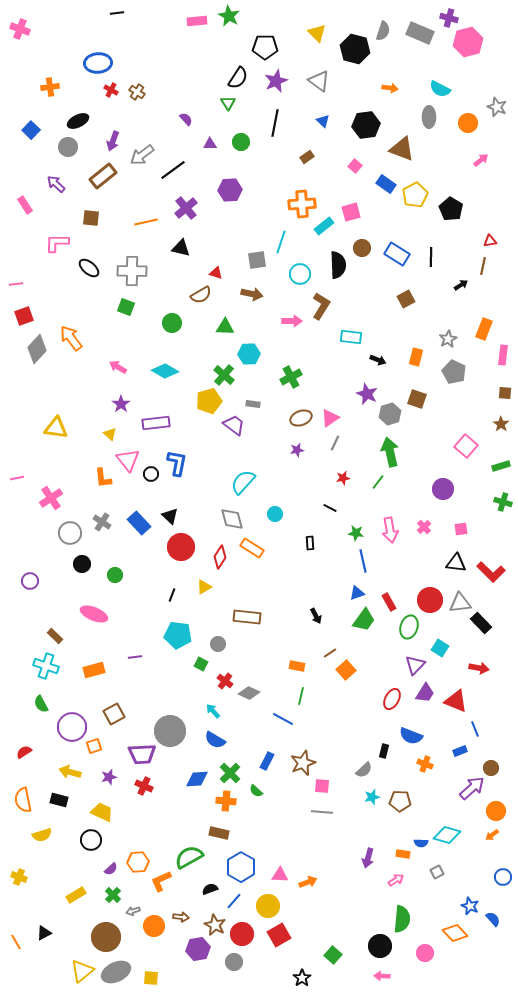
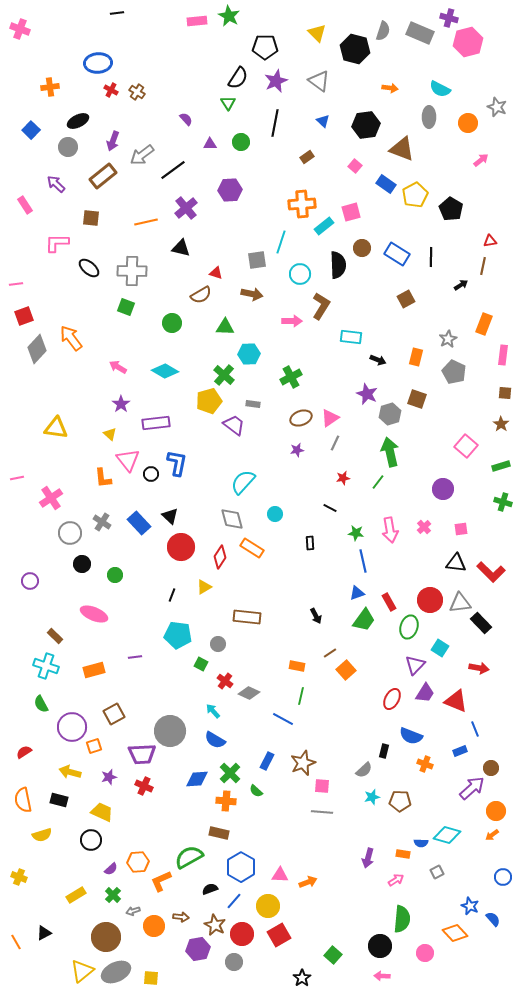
orange rectangle at (484, 329): moved 5 px up
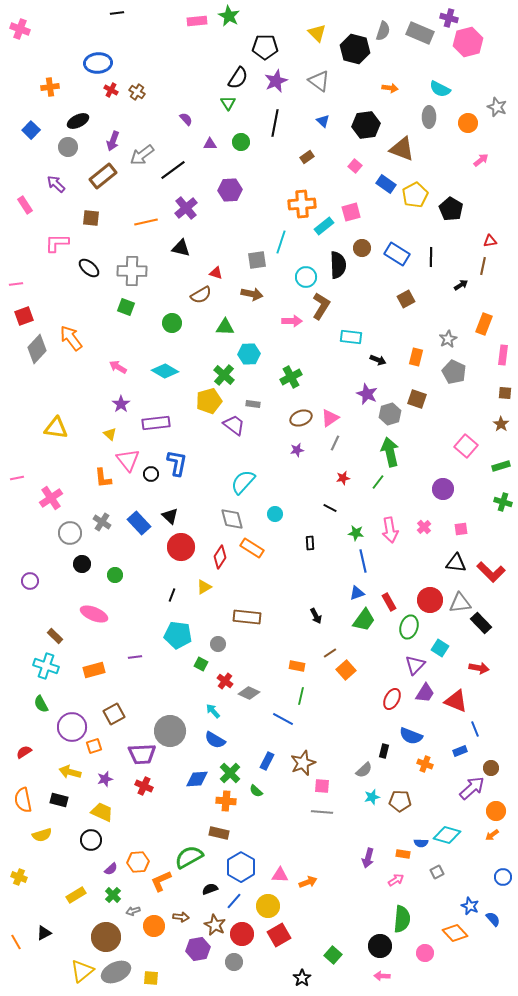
cyan circle at (300, 274): moved 6 px right, 3 px down
purple star at (109, 777): moved 4 px left, 2 px down
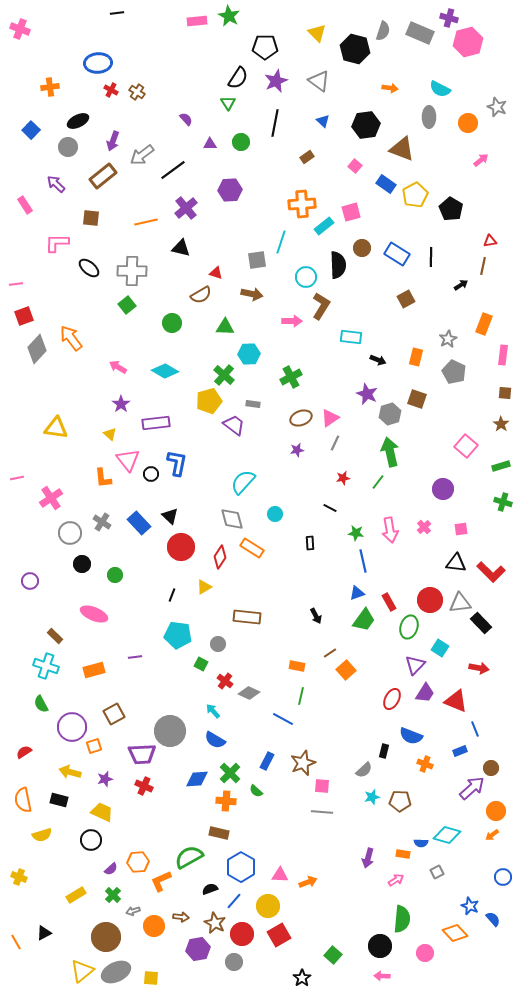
green square at (126, 307): moved 1 px right, 2 px up; rotated 30 degrees clockwise
brown star at (215, 925): moved 2 px up
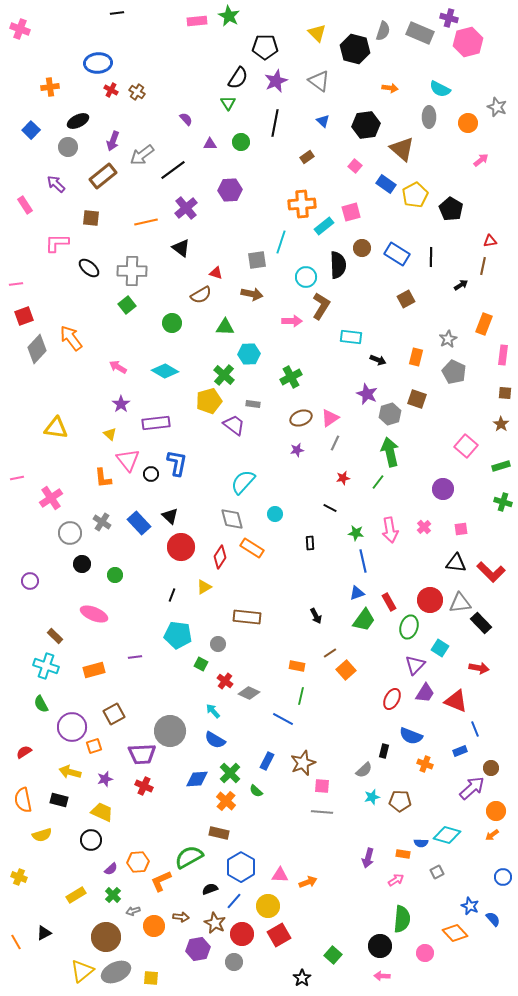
brown triangle at (402, 149): rotated 20 degrees clockwise
black triangle at (181, 248): rotated 24 degrees clockwise
orange cross at (226, 801): rotated 36 degrees clockwise
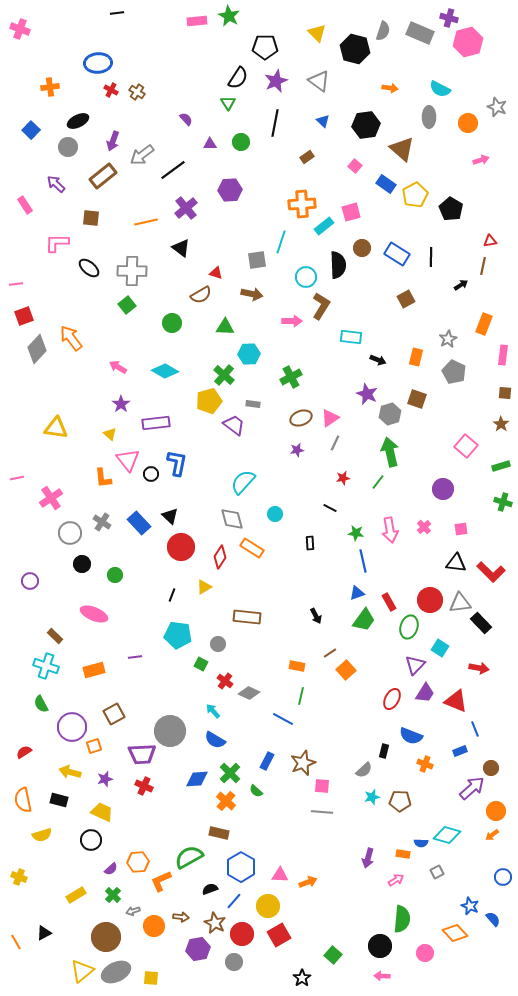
pink arrow at (481, 160): rotated 21 degrees clockwise
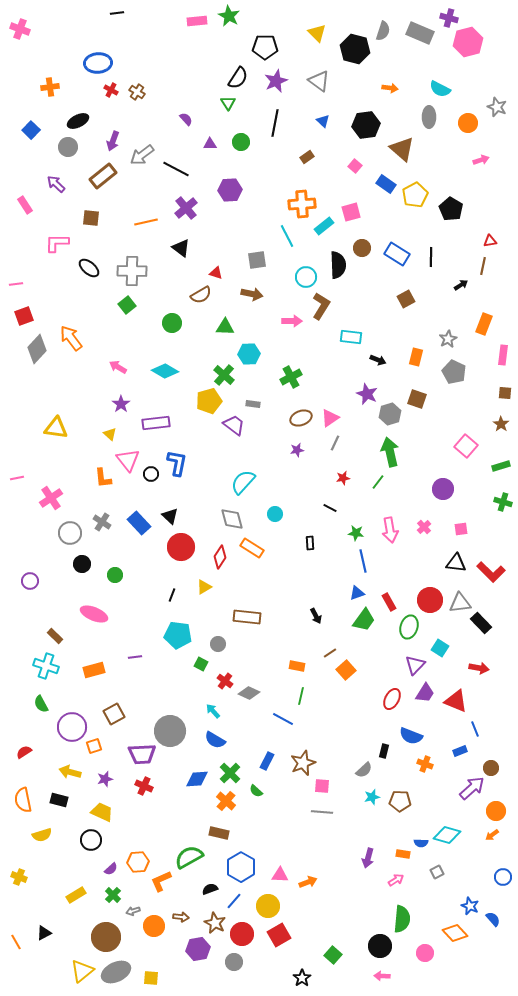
black line at (173, 170): moved 3 px right, 1 px up; rotated 64 degrees clockwise
cyan line at (281, 242): moved 6 px right, 6 px up; rotated 45 degrees counterclockwise
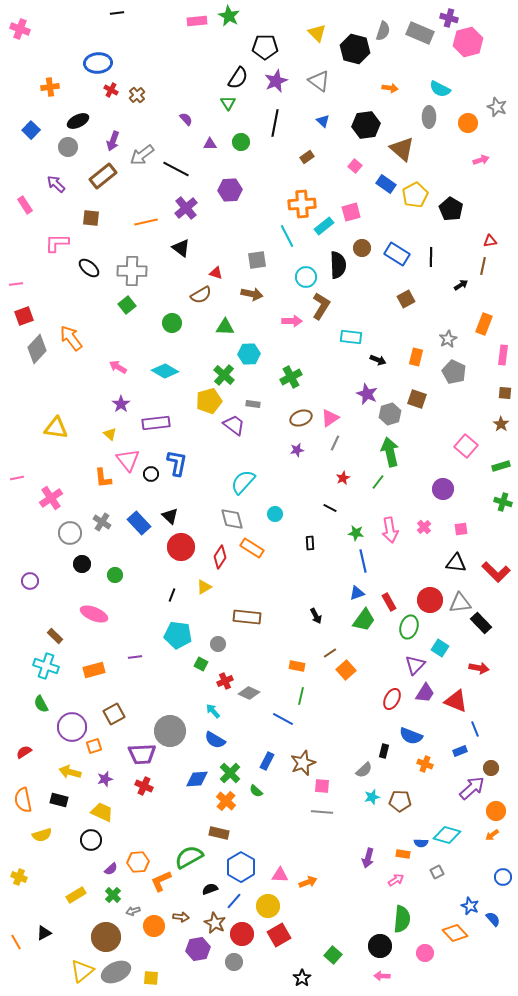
brown cross at (137, 92): moved 3 px down; rotated 14 degrees clockwise
red star at (343, 478): rotated 16 degrees counterclockwise
red L-shape at (491, 572): moved 5 px right
red cross at (225, 681): rotated 28 degrees clockwise
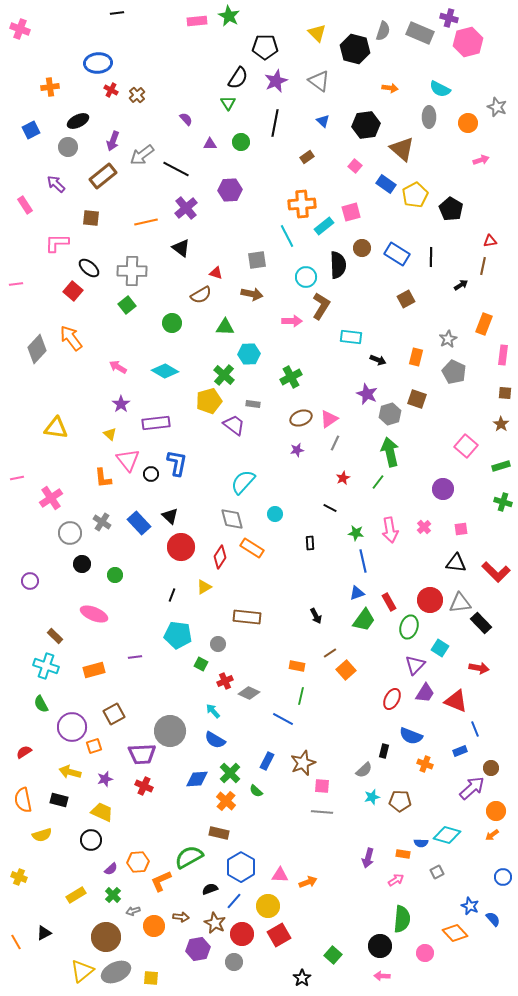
blue square at (31, 130): rotated 18 degrees clockwise
red square at (24, 316): moved 49 px right, 25 px up; rotated 30 degrees counterclockwise
pink triangle at (330, 418): moved 1 px left, 1 px down
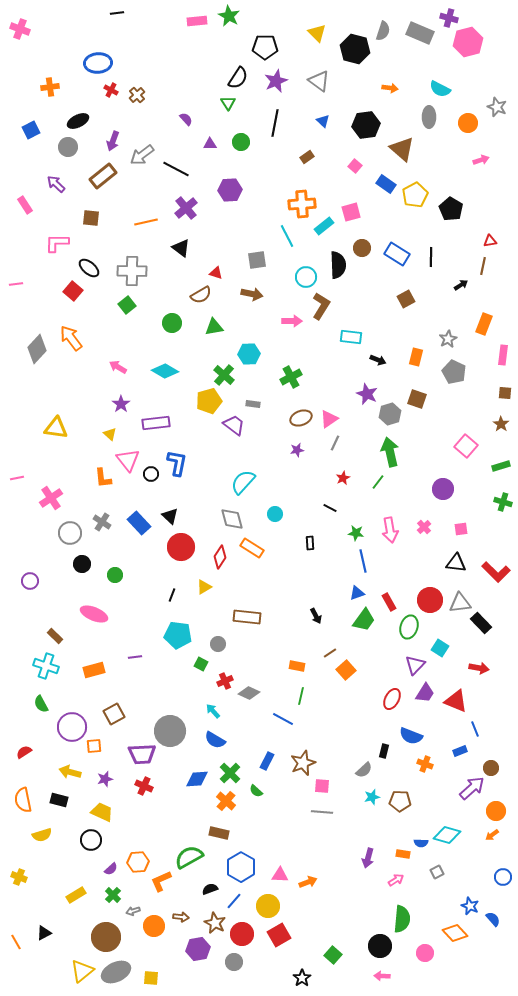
green triangle at (225, 327): moved 11 px left; rotated 12 degrees counterclockwise
orange square at (94, 746): rotated 14 degrees clockwise
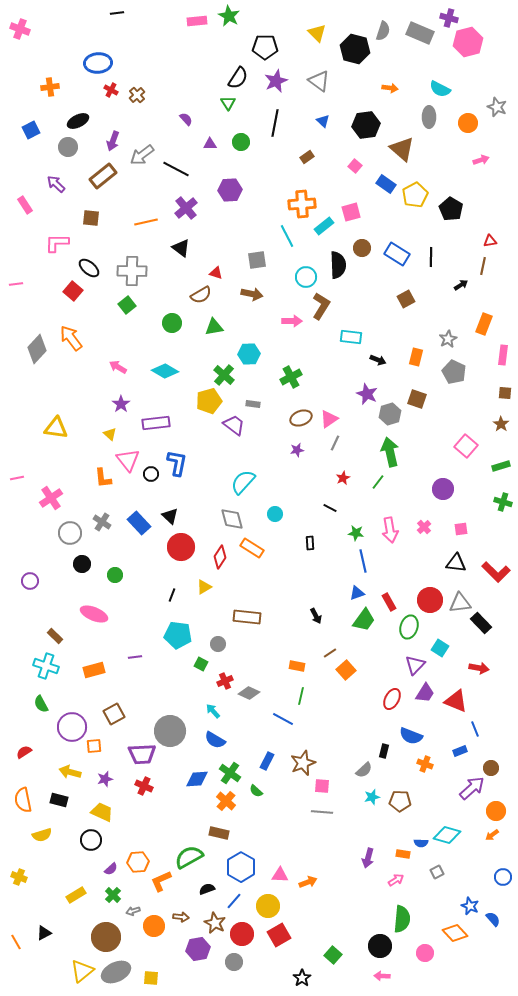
green cross at (230, 773): rotated 10 degrees counterclockwise
black semicircle at (210, 889): moved 3 px left
